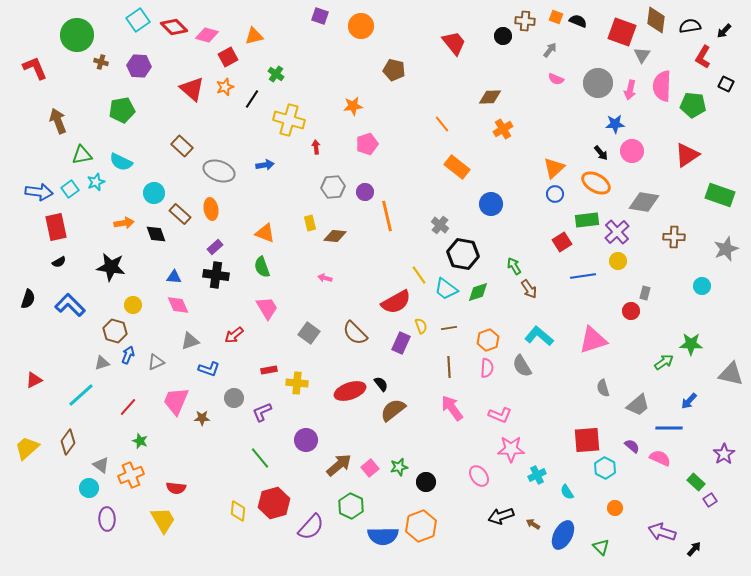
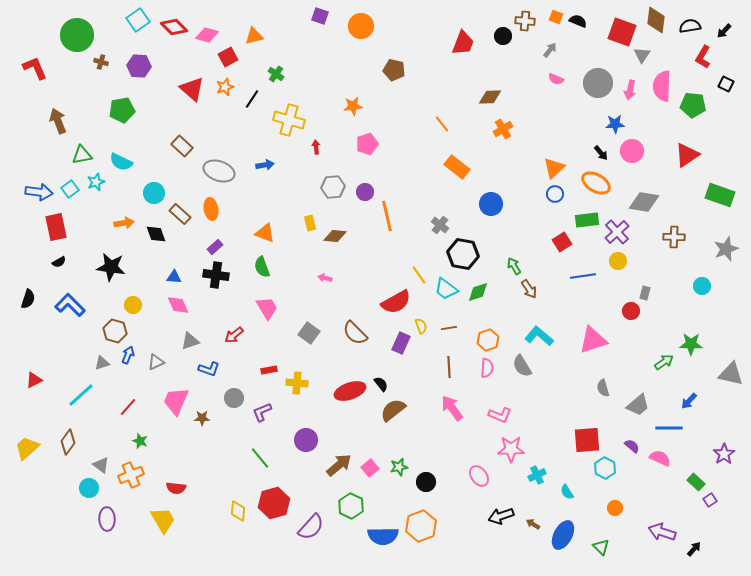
red trapezoid at (454, 43): moved 9 px right; rotated 60 degrees clockwise
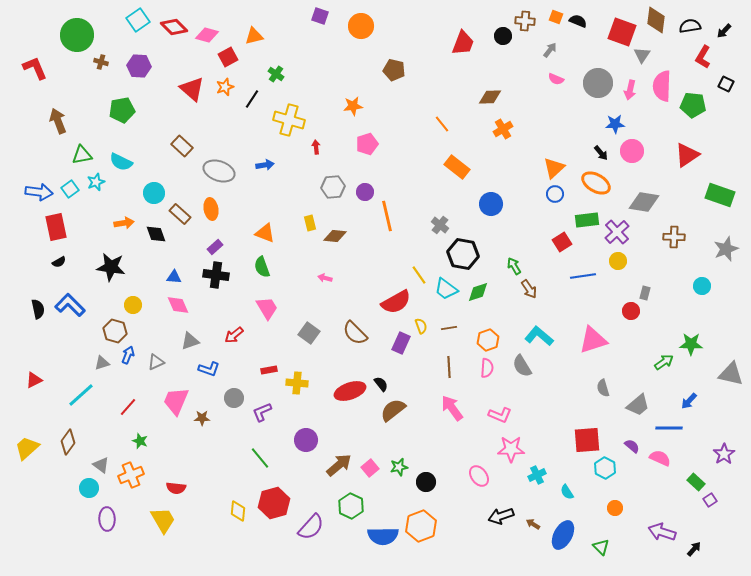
black semicircle at (28, 299): moved 10 px right, 10 px down; rotated 30 degrees counterclockwise
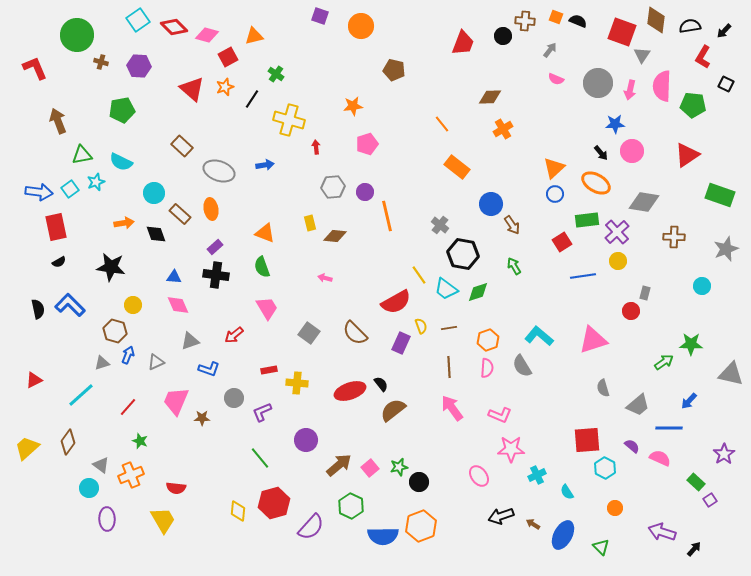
brown arrow at (529, 289): moved 17 px left, 64 px up
black circle at (426, 482): moved 7 px left
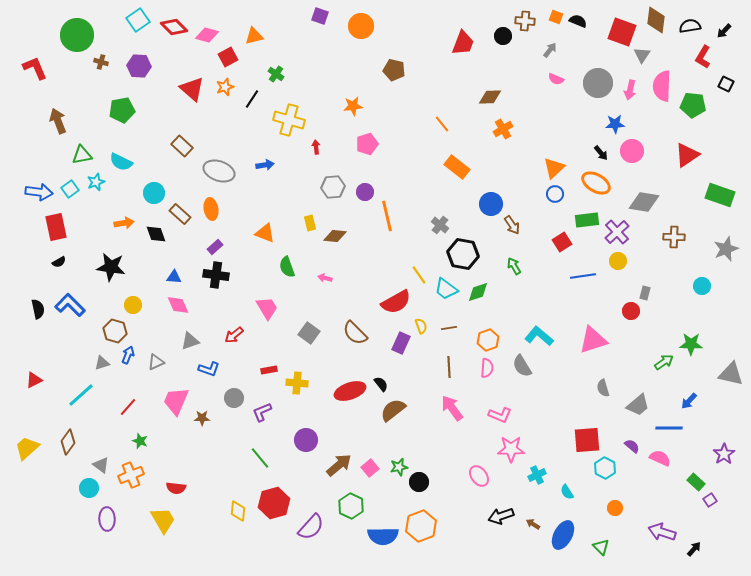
green semicircle at (262, 267): moved 25 px right
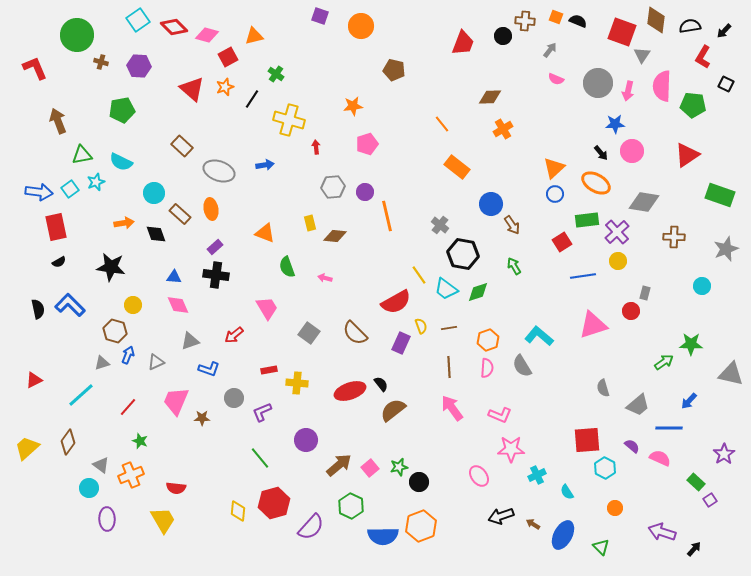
pink arrow at (630, 90): moved 2 px left, 1 px down
pink triangle at (593, 340): moved 15 px up
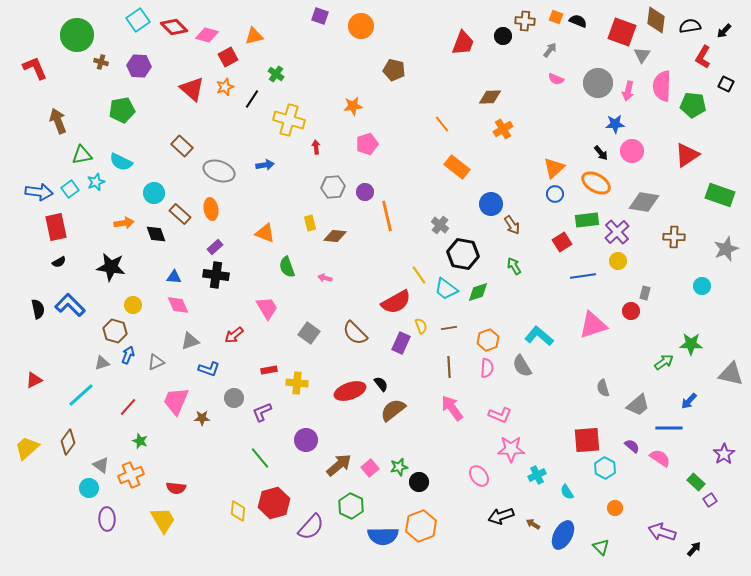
pink semicircle at (660, 458): rotated 10 degrees clockwise
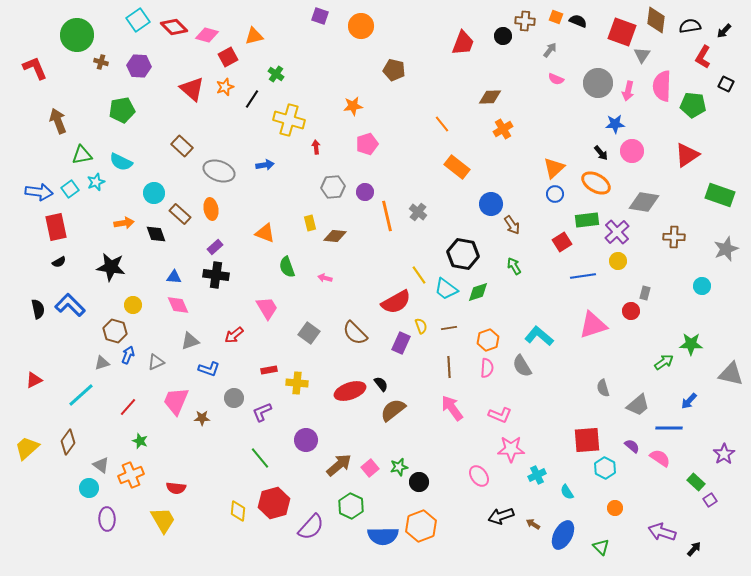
gray cross at (440, 225): moved 22 px left, 13 px up
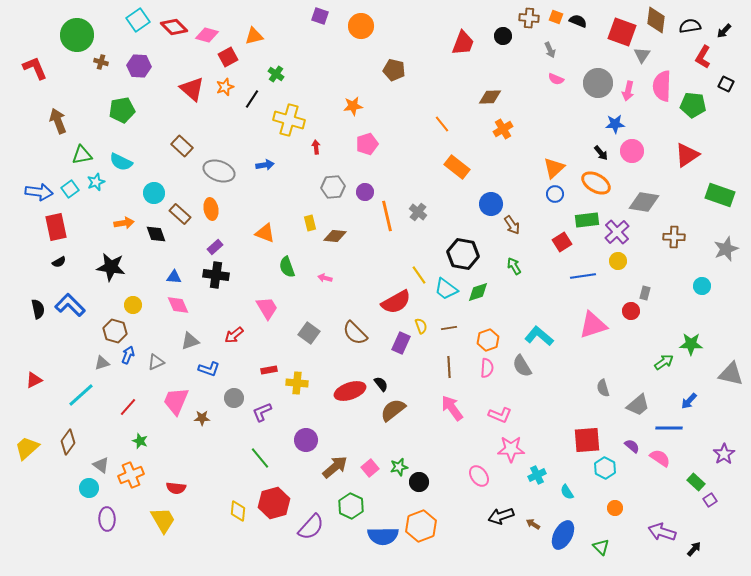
brown cross at (525, 21): moved 4 px right, 3 px up
gray arrow at (550, 50): rotated 119 degrees clockwise
brown arrow at (339, 465): moved 4 px left, 2 px down
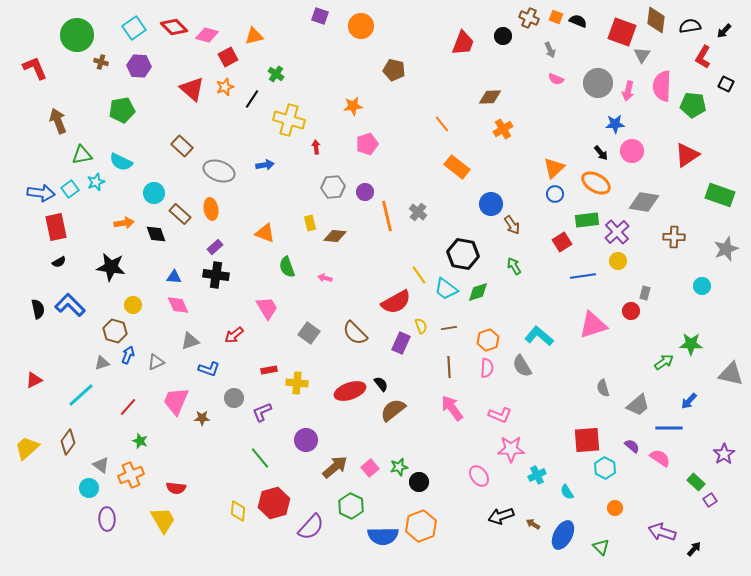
brown cross at (529, 18): rotated 18 degrees clockwise
cyan square at (138, 20): moved 4 px left, 8 px down
blue arrow at (39, 192): moved 2 px right, 1 px down
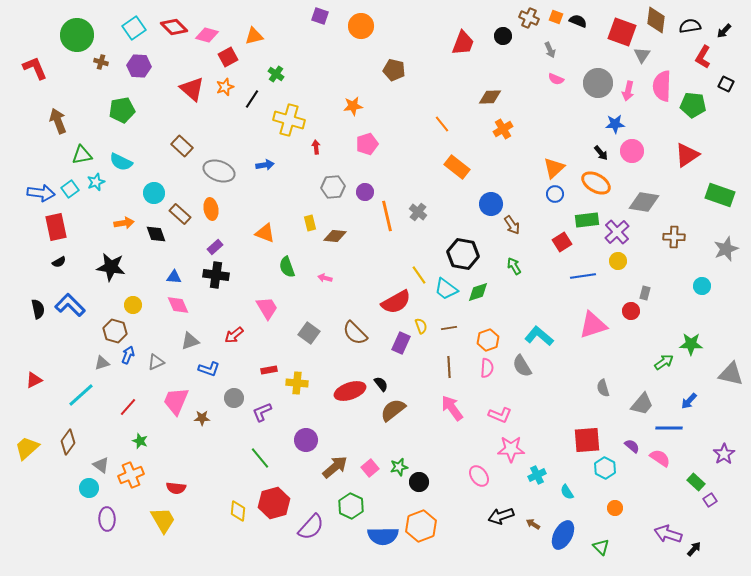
gray trapezoid at (638, 405): moved 4 px right, 1 px up; rotated 10 degrees counterclockwise
purple arrow at (662, 532): moved 6 px right, 2 px down
